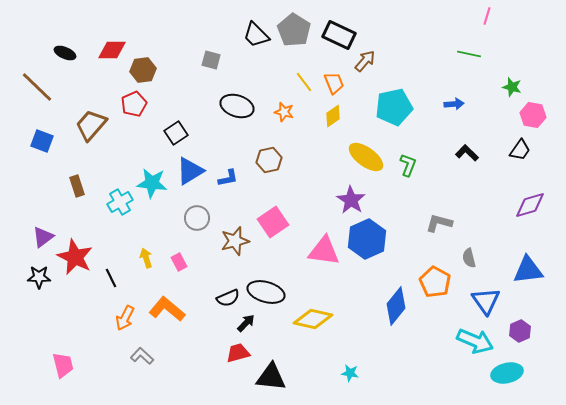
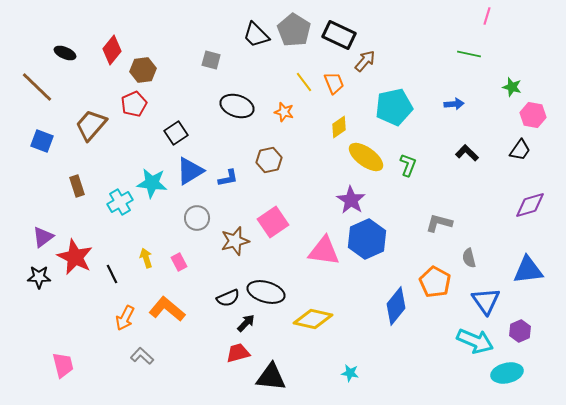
red diamond at (112, 50): rotated 52 degrees counterclockwise
yellow diamond at (333, 116): moved 6 px right, 11 px down
black line at (111, 278): moved 1 px right, 4 px up
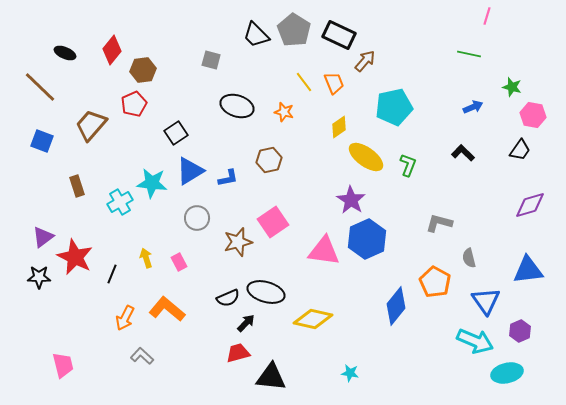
brown line at (37, 87): moved 3 px right
blue arrow at (454, 104): moved 19 px right, 3 px down; rotated 18 degrees counterclockwise
black L-shape at (467, 153): moved 4 px left
brown star at (235, 241): moved 3 px right, 1 px down
black line at (112, 274): rotated 48 degrees clockwise
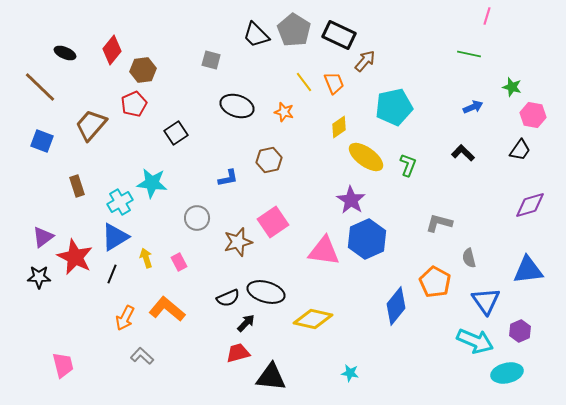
blue triangle at (190, 171): moved 75 px left, 66 px down
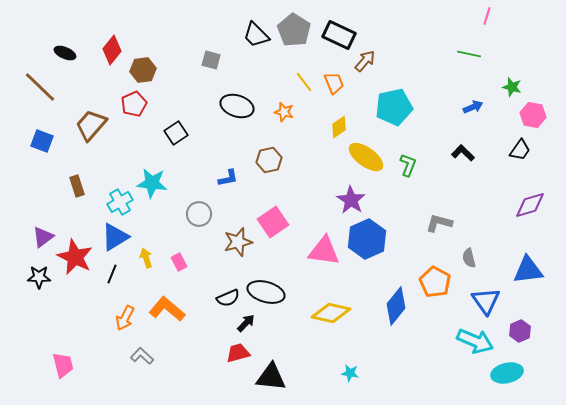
gray circle at (197, 218): moved 2 px right, 4 px up
yellow diamond at (313, 319): moved 18 px right, 6 px up
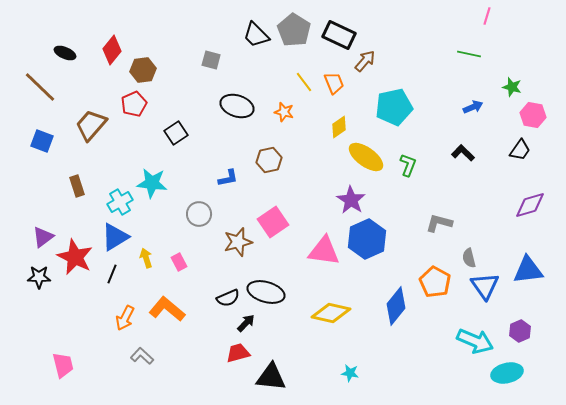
blue triangle at (486, 301): moved 1 px left, 15 px up
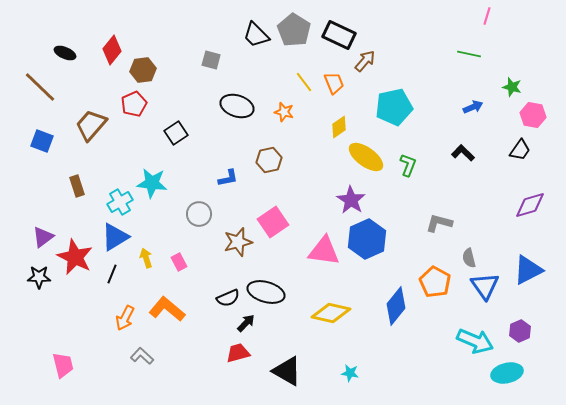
blue triangle at (528, 270): rotated 20 degrees counterclockwise
black triangle at (271, 377): moved 16 px right, 6 px up; rotated 24 degrees clockwise
